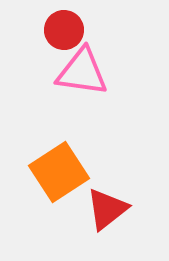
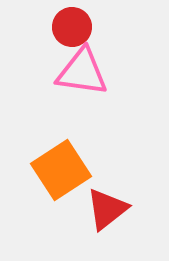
red circle: moved 8 px right, 3 px up
orange square: moved 2 px right, 2 px up
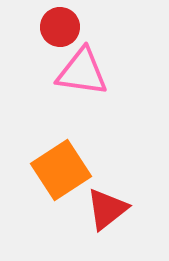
red circle: moved 12 px left
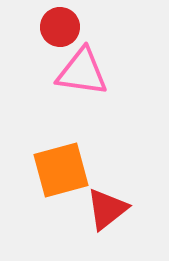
orange square: rotated 18 degrees clockwise
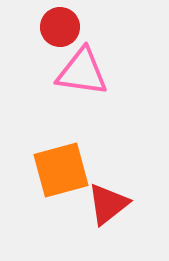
red triangle: moved 1 px right, 5 px up
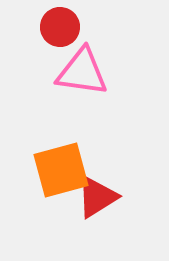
red triangle: moved 11 px left, 7 px up; rotated 6 degrees clockwise
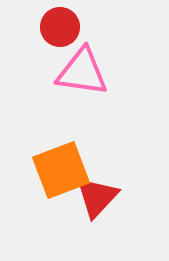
orange square: rotated 6 degrees counterclockwise
red triangle: rotated 15 degrees counterclockwise
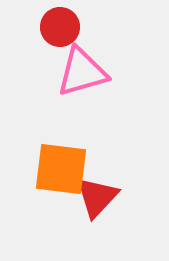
pink triangle: rotated 24 degrees counterclockwise
orange square: moved 1 px up; rotated 28 degrees clockwise
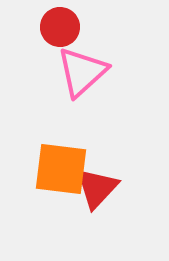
pink triangle: rotated 26 degrees counterclockwise
red triangle: moved 9 px up
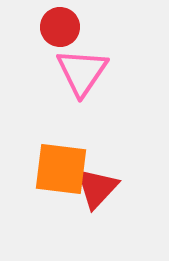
pink triangle: rotated 14 degrees counterclockwise
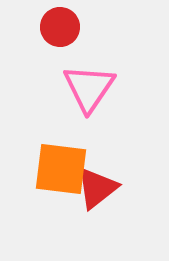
pink triangle: moved 7 px right, 16 px down
red triangle: rotated 9 degrees clockwise
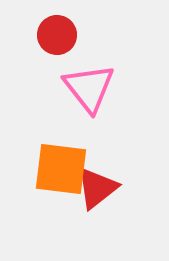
red circle: moved 3 px left, 8 px down
pink triangle: rotated 12 degrees counterclockwise
